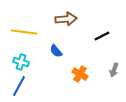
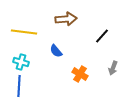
black line: rotated 21 degrees counterclockwise
gray arrow: moved 1 px left, 2 px up
blue line: rotated 25 degrees counterclockwise
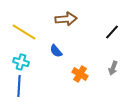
yellow line: rotated 25 degrees clockwise
black line: moved 10 px right, 4 px up
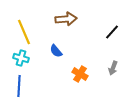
yellow line: rotated 35 degrees clockwise
cyan cross: moved 4 px up
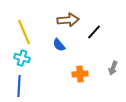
brown arrow: moved 2 px right, 1 px down
black line: moved 18 px left
blue semicircle: moved 3 px right, 6 px up
cyan cross: moved 1 px right
orange cross: rotated 35 degrees counterclockwise
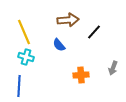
cyan cross: moved 4 px right, 1 px up
orange cross: moved 1 px right, 1 px down
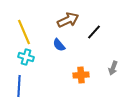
brown arrow: rotated 20 degrees counterclockwise
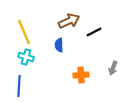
brown arrow: moved 1 px right, 1 px down
black line: rotated 21 degrees clockwise
blue semicircle: rotated 40 degrees clockwise
